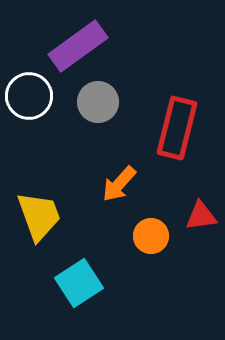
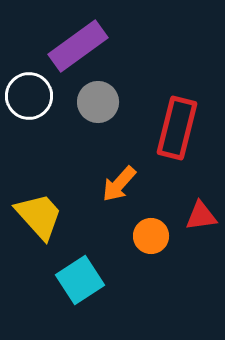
yellow trapezoid: rotated 22 degrees counterclockwise
cyan square: moved 1 px right, 3 px up
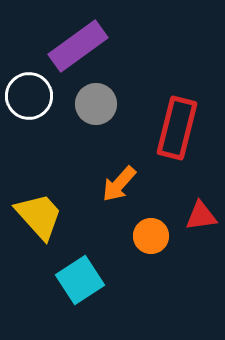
gray circle: moved 2 px left, 2 px down
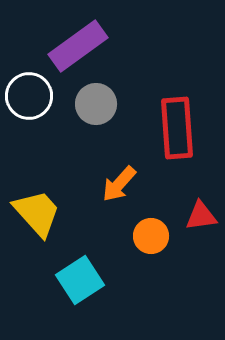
red rectangle: rotated 18 degrees counterclockwise
yellow trapezoid: moved 2 px left, 3 px up
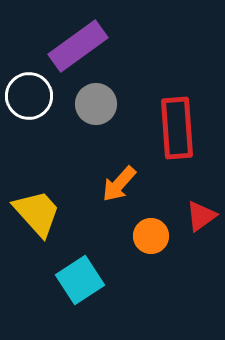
red triangle: rotated 28 degrees counterclockwise
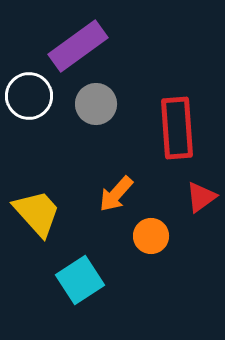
orange arrow: moved 3 px left, 10 px down
red triangle: moved 19 px up
